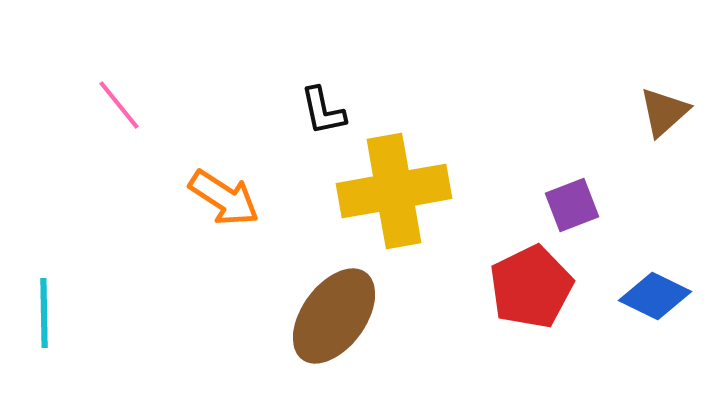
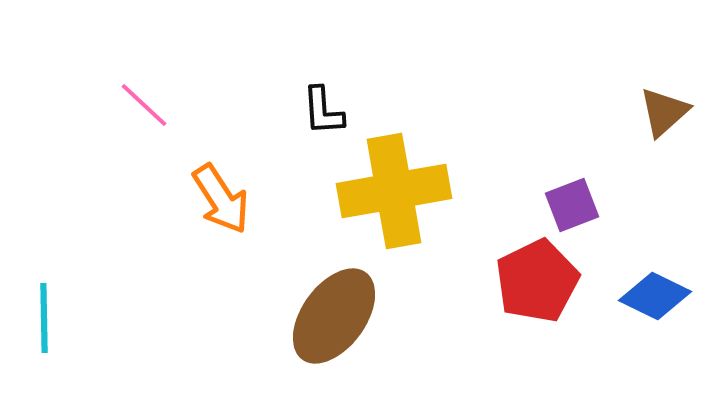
pink line: moved 25 px right; rotated 8 degrees counterclockwise
black L-shape: rotated 8 degrees clockwise
orange arrow: moved 3 px left, 1 px down; rotated 24 degrees clockwise
red pentagon: moved 6 px right, 6 px up
cyan line: moved 5 px down
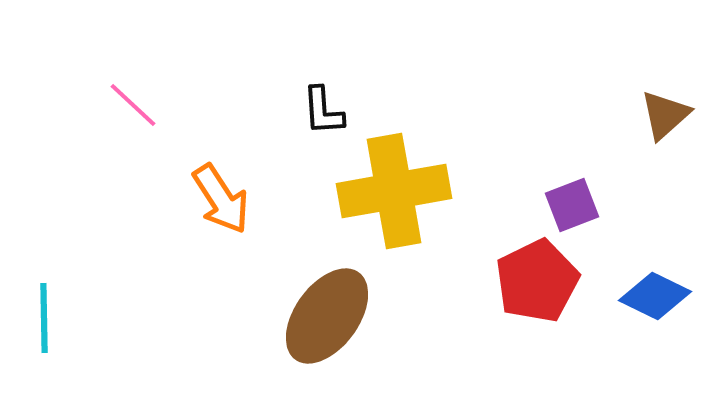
pink line: moved 11 px left
brown triangle: moved 1 px right, 3 px down
brown ellipse: moved 7 px left
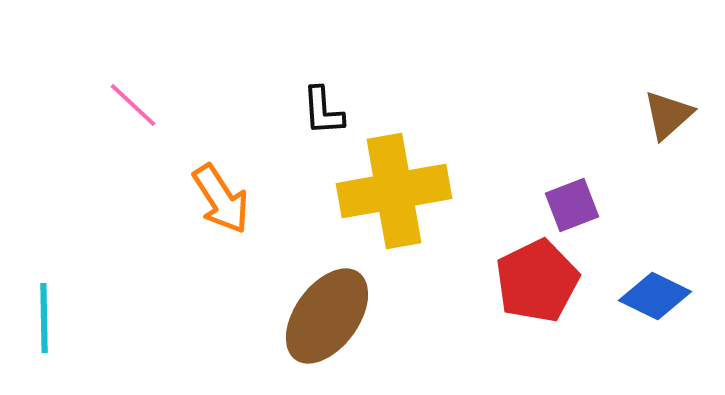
brown triangle: moved 3 px right
